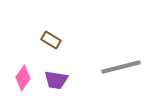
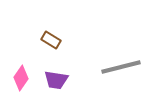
pink diamond: moved 2 px left
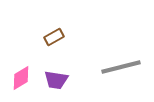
brown rectangle: moved 3 px right, 3 px up; rotated 60 degrees counterclockwise
pink diamond: rotated 25 degrees clockwise
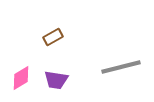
brown rectangle: moved 1 px left
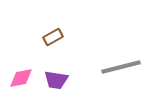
pink diamond: rotated 20 degrees clockwise
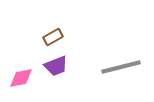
purple trapezoid: moved 14 px up; rotated 30 degrees counterclockwise
